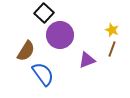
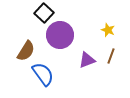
yellow star: moved 4 px left
brown line: moved 1 px left, 7 px down
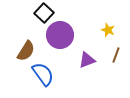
brown line: moved 5 px right, 1 px up
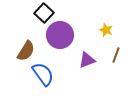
yellow star: moved 2 px left
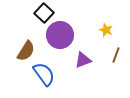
purple triangle: moved 4 px left
blue semicircle: moved 1 px right
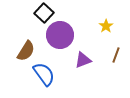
yellow star: moved 4 px up; rotated 16 degrees clockwise
